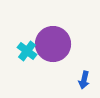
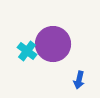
blue arrow: moved 5 px left
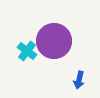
purple circle: moved 1 px right, 3 px up
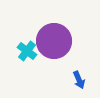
blue arrow: rotated 36 degrees counterclockwise
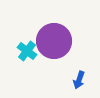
blue arrow: rotated 42 degrees clockwise
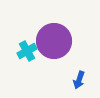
cyan cross: rotated 24 degrees clockwise
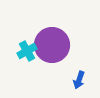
purple circle: moved 2 px left, 4 px down
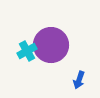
purple circle: moved 1 px left
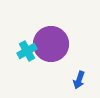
purple circle: moved 1 px up
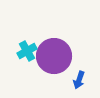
purple circle: moved 3 px right, 12 px down
